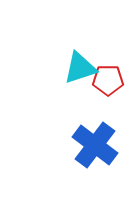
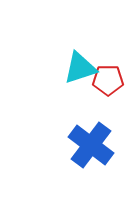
blue cross: moved 4 px left
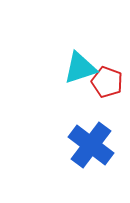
red pentagon: moved 1 px left, 2 px down; rotated 20 degrees clockwise
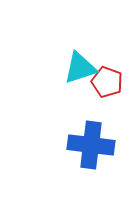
blue cross: rotated 30 degrees counterclockwise
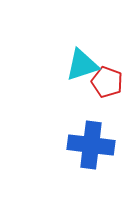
cyan triangle: moved 2 px right, 3 px up
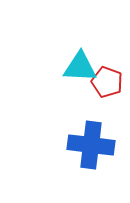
cyan triangle: moved 2 px left, 2 px down; rotated 21 degrees clockwise
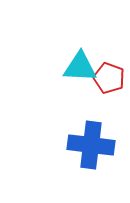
red pentagon: moved 2 px right, 4 px up
